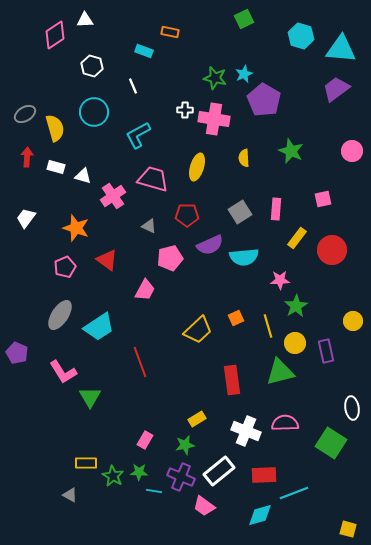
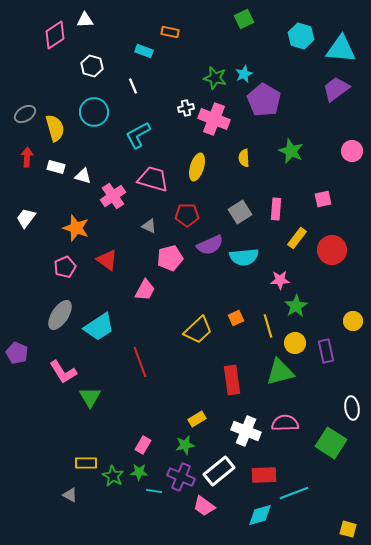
white cross at (185, 110): moved 1 px right, 2 px up; rotated 14 degrees counterclockwise
pink cross at (214, 119): rotated 12 degrees clockwise
pink rectangle at (145, 440): moved 2 px left, 5 px down
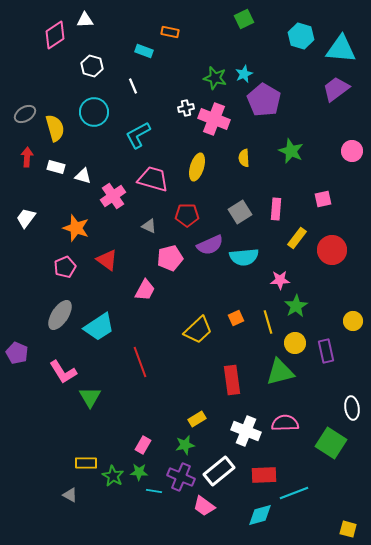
yellow line at (268, 326): moved 4 px up
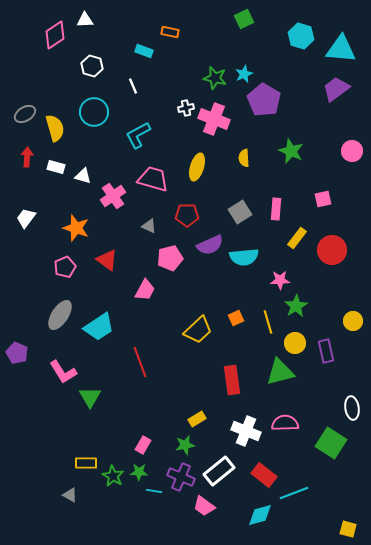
red rectangle at (264, 475): rotated 40 degrees clockwise
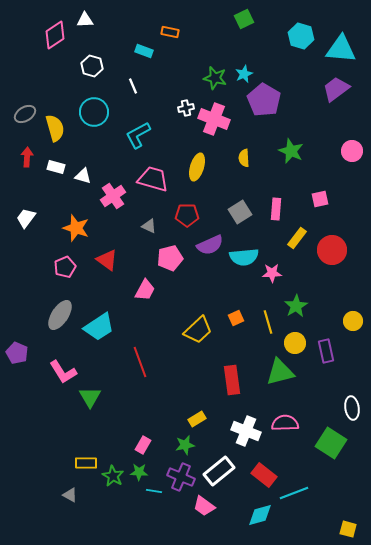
pink square at (323, 199): moved 3 px left
pink star at (280, 280): moved 8 px left, 7 px up
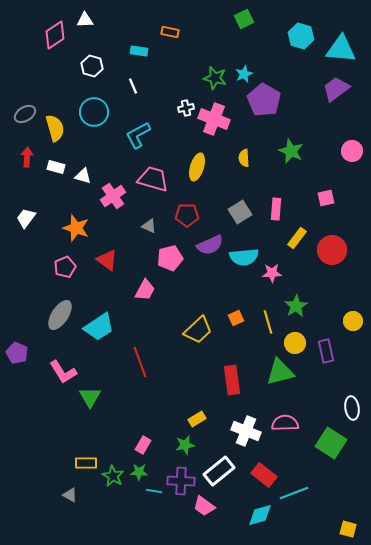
cyan rectangle at (144, 51): moved 5 px left; rotated 12 degrees counterclockwise
pink square at (320, 199): moved 6 px right, 1 px up
purple cross at (181, 477): moved 4 px down; rotated 20 degrees counterclockwise
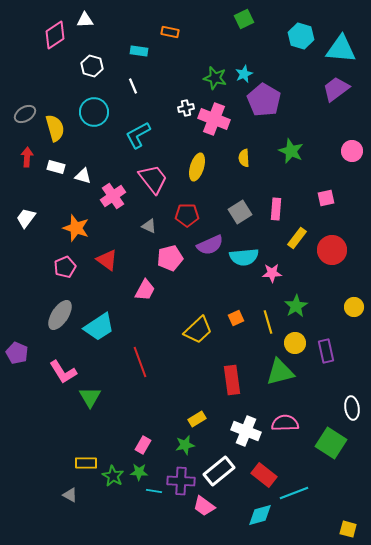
pink trapezoid at (153, 179): rotated 36 degrees clockwise
yellow circle at (353, 321): moved 1 px right, 14 px up
